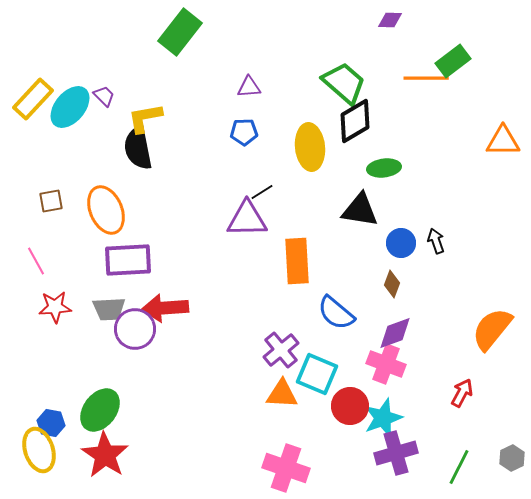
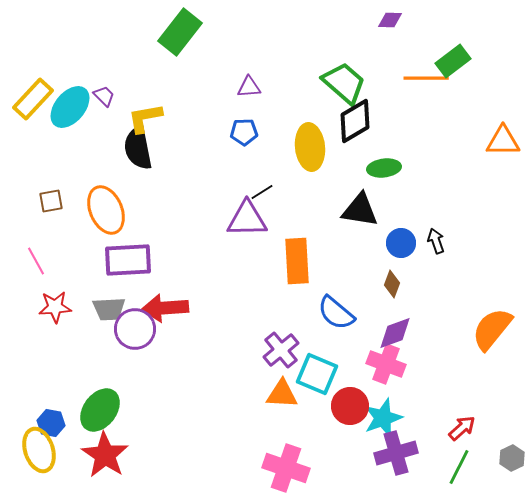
red arrow at (462, 393): moved 35 px down; rotated 20 degrees clockwise
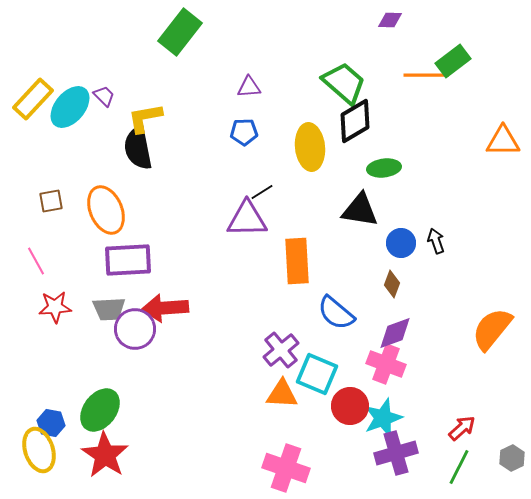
orange line at (426, 78): moved 3 px up
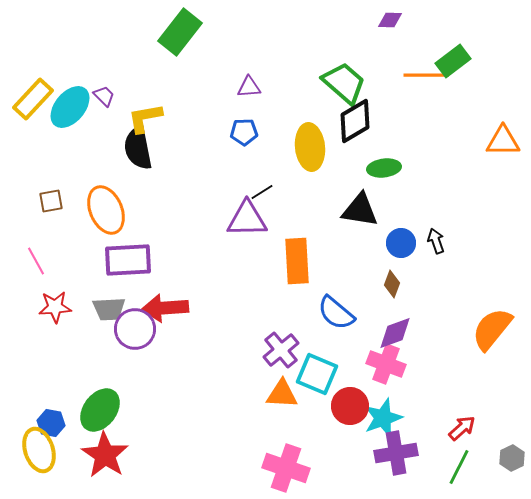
purple cross at (396, 453): rotated 6 degrees clockwise
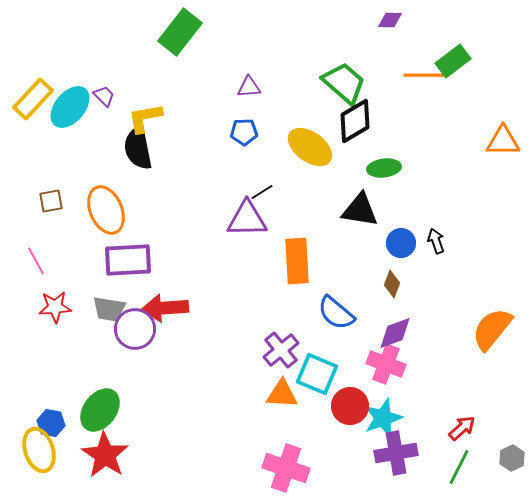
yellow ellipse at (310, 147): rotated 48 degrees counterclockwise
gray trapezoid at (109, 309): rotated 12 degrees clockwise
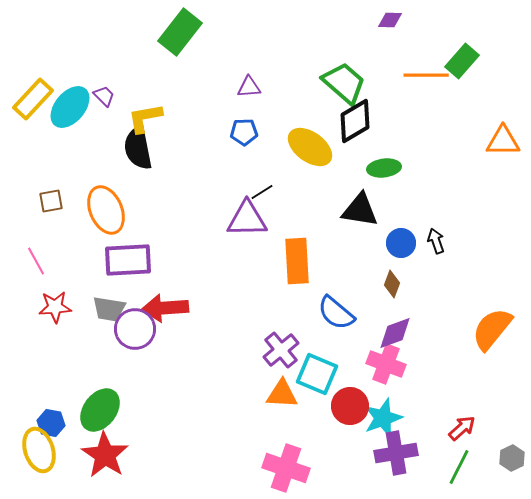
green rectangle at (453, 61): moved 9 px right; rotated 12 degrees counterclockwise
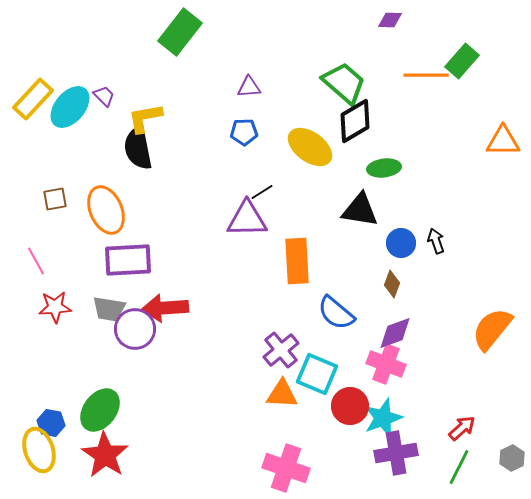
brown square at (51, 201): moved 4 px right, 2 px up
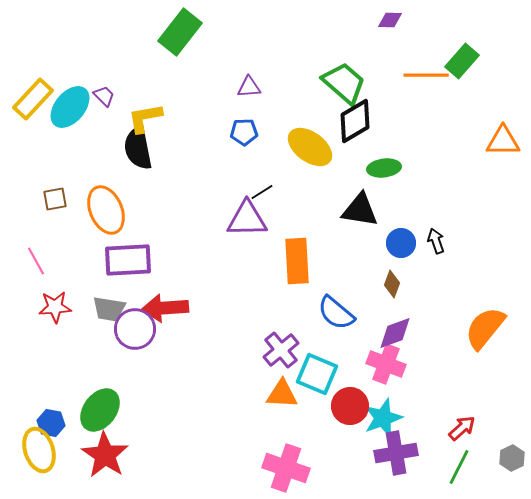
orange semicircle at (492, 329): moved 7 px left, 1 px up
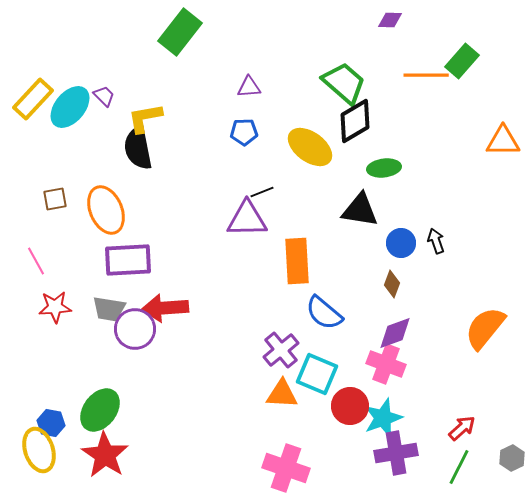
black line at (262, 192): rotated 10 degrees clockwise
blue semicircle at (336, 313): moved 12 px left
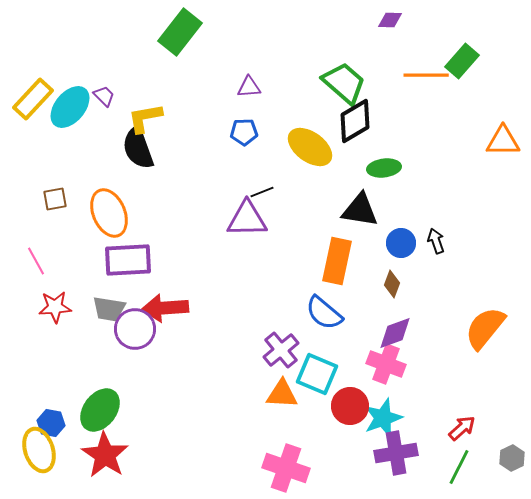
black semicircle at (138, 148): rotated 9 degrees counterclockwise
orange ellipse at (106, 210): moved 3 px right, 3 px down
orange rectangle at (297, 261): moved 40 px right; rotated 15 degrees clockwise
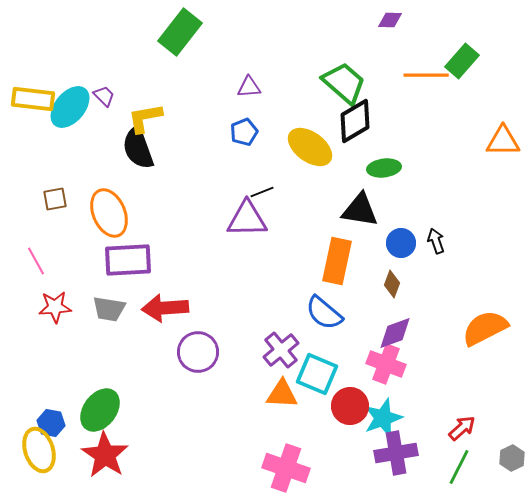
yellow rectangle at (33, 99): rotated 54 degrees clockwise
blue pentagon at (244, 132): rotated 20 degrees counterclockwise
orange semicircle at (485, 328): rotated 24 degrees clockwise
purple circle at (135, 329): moved 63 px right, 23 px down
